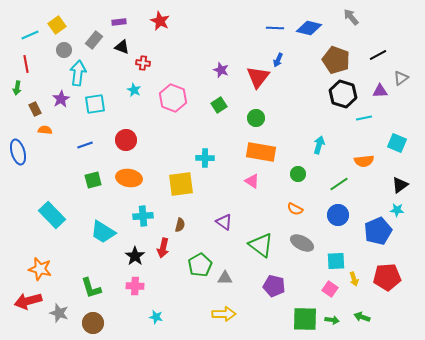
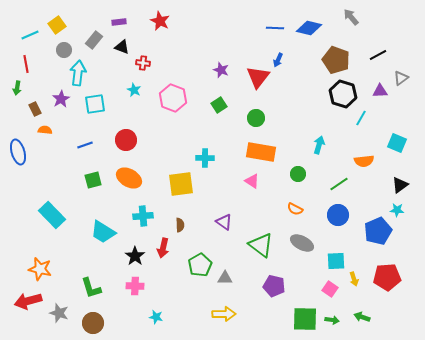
cyan line at (364, 118): moved 3 px left; rotated 49 degrees counterclockwise
orange ellipse at (129, 178): rotated 20 degrees clockwise
brown semicircle at (180, 225): rotated 16 degrees counterclockwise
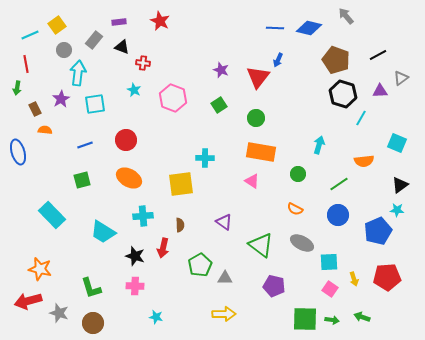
gray arrow at (351, 17): moved 5 px left, 1 px up
green square at (93, 180): moved 11 px left
black star at (135, 256): rotated 18 degrees counterclockwise
cyan square at (336, 261): moved 7 px left, 1 px down
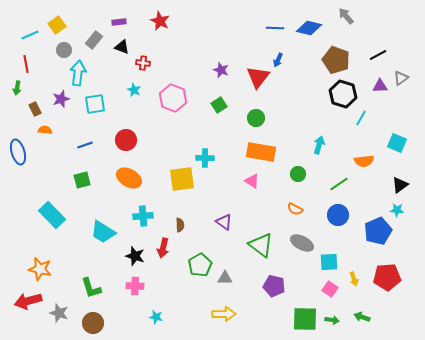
purple triangle at (380, 91): moved 5 px up
purple star at (61, 99): rotated 12 degrees clockwise
yellow square at (181, 184): moved 1 px right, 5 px up
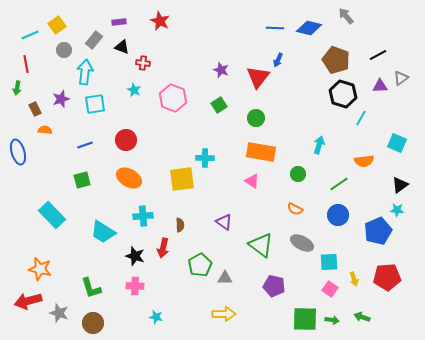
cyan arrow at (78, 73): moved 7 px right, 1 px up
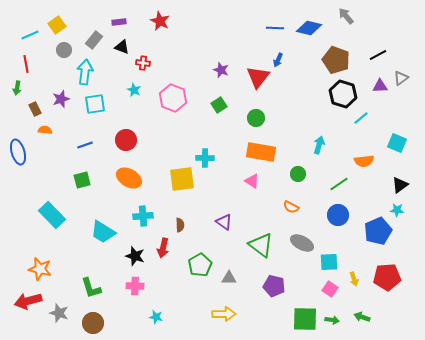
cyan line at (361, 118): rotated 21 degrees clockwise
orange semicircle at (295, 209): moved 4 px left, 2 px up
gray triangle at (225, 278): moved 4 px right
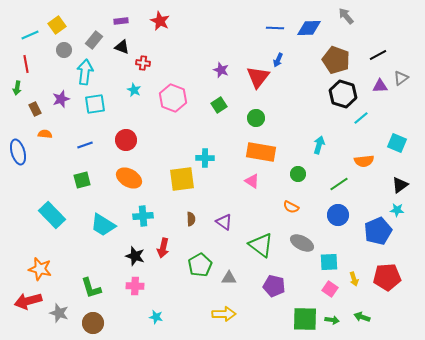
purple rectangle at (119, 22): moved 2 px right, 1 px up
blue diamond at (309, 28): rotated 15 degrees counterclockwise
orange semicircle at (45, 130): moved 4 px down
brown semicircle at (180, 225): moved 11 px right, 6 px up
cyan trapezoid at (103, 232): moved 7 px up
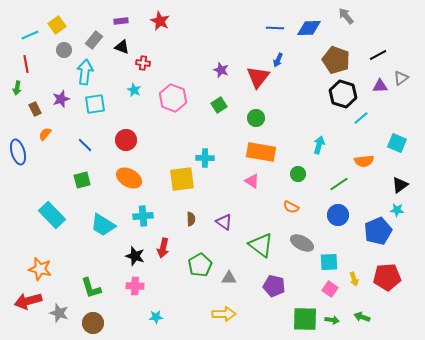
orange semicircle at (45, 134): rotated 56 degrees counterclockwise
blue line at (85, 145): rotated 63 degrees clockwise
cyan star at (156, 317): rotated 16 degrees counterclockwise
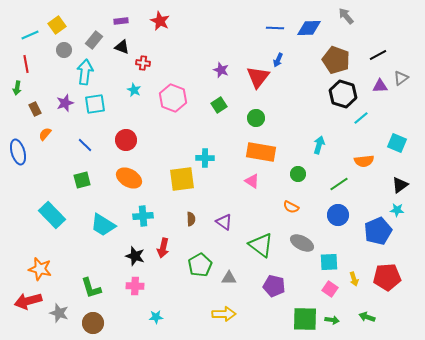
purple star at (61, 99): moved 4 px right, 4 px down
green arrow at (362, 317): moved 5 px right
